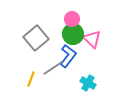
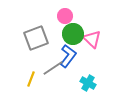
pink circle: moved 7 px left, 3 px up
gray square: rotated 20 degrees clockwise
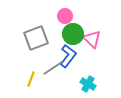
cyan cross: moved 1 px down
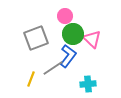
cyan cross: rotated 35 degrees counterclockwise
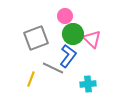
gray line: rotated 60 degrees clockwise
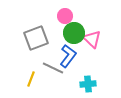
green circle: moved 1 px right, 1 px up
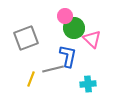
green circle: moved 5 px up
gray square: moved 10 px left
blue L-shape: rotated 25 degrees counterclockwise
gray line: moved 1 px down; rotated 40 degrees counterclockwise
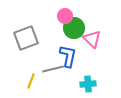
yellow line: moved 2 px down
